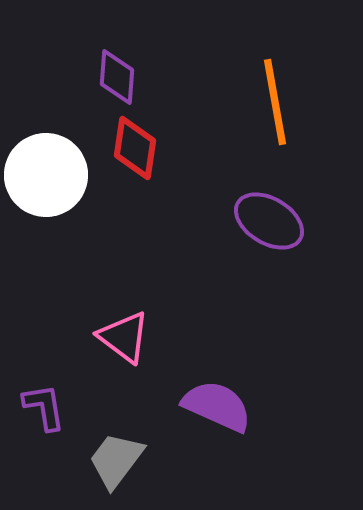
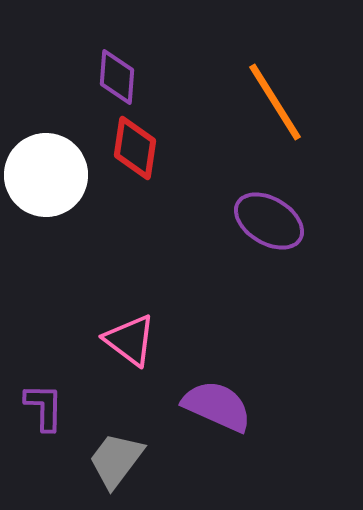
orange line: rotated 22 degrees counterclockwise
pink triangle: moved 6 px right, 3 px down
purple L-shape: rotated 10 degrees clockwise
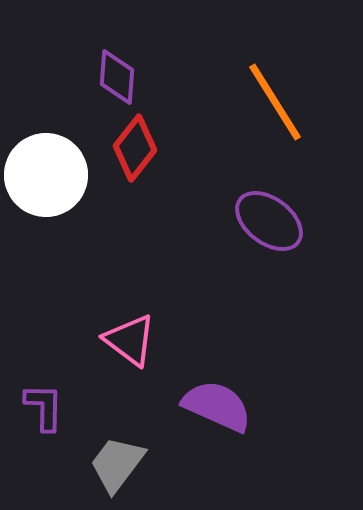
red diamond: rotated 30 degrees clockwise
purple ellipse: rotated 6 degrees clockwise
gray trapezoid: moved 1 px right, 4 px down
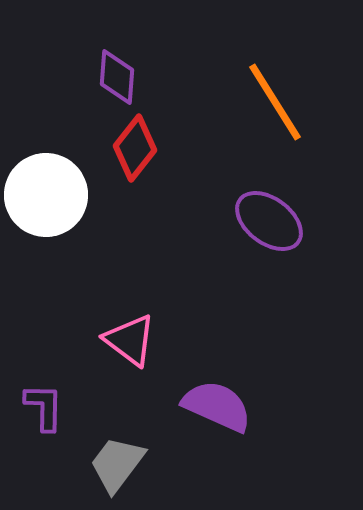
white circle: moved 20 px down
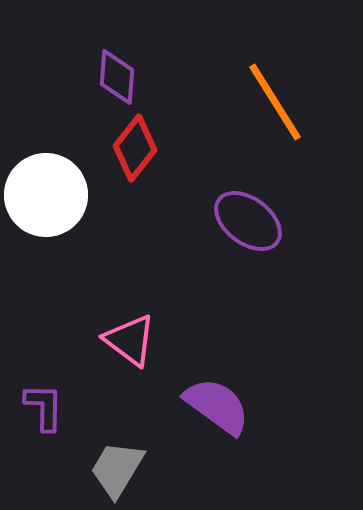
purple ellipse: moved 21 px left
purple semicircle: rotated 12 degrees clockwise
gray trapezoid: moved 5 px down; rotated 6 degrees counterclockwise
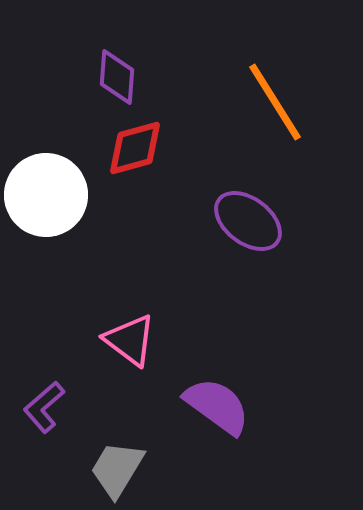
red diamond: rotated 36 degrees clockwise
purple L-shape: rotated 132 degrees counterclockwise
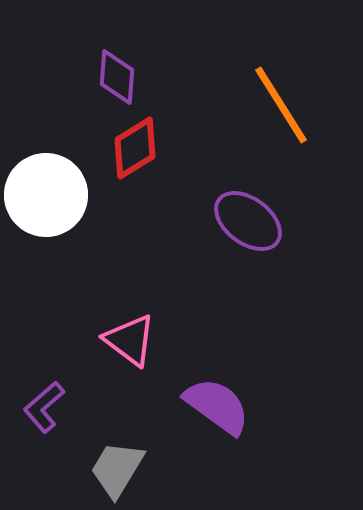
orange line: moved 6 px right, 3 px down
red diamond: rotated 16 degrees counterclockwise
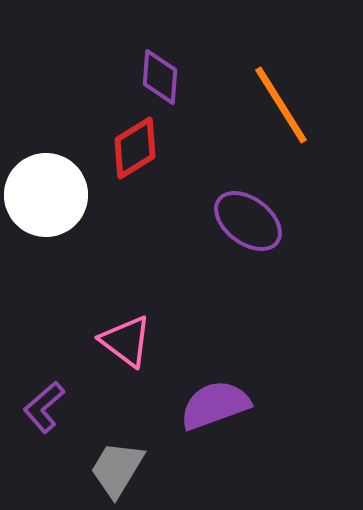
purple diamond: moved 43 px right
pink triangle: moved 4 px left, 1 px down
purple semicircle: moved 2 px left, 1 px up; rotated 56 degrees counterclockwise
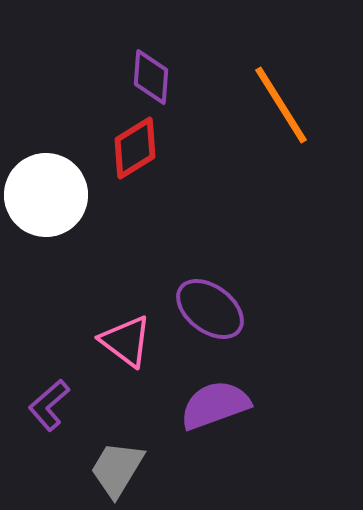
purple diamond: moved 9 px left
purple ellipse: moved 38 px left, 88 px down
purple L-shape: moved 5 px right, 2 px up
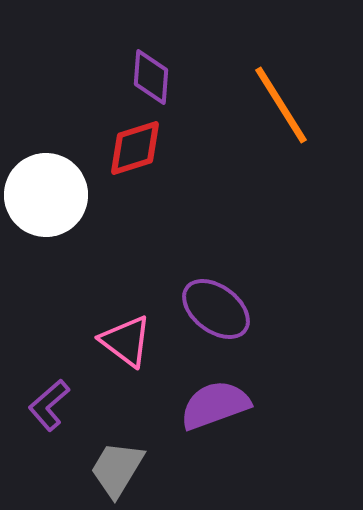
red diamond: rotated 14 degrees clockwise
purple ellipse: moved 6 px right
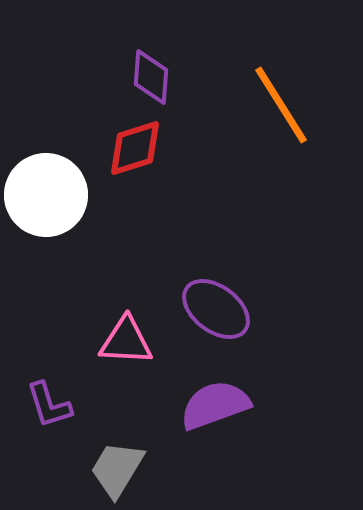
pink triangle: rotated 34 degrees counterclockwise
purple L-shape: rotated 66 degrees counterclockwise
